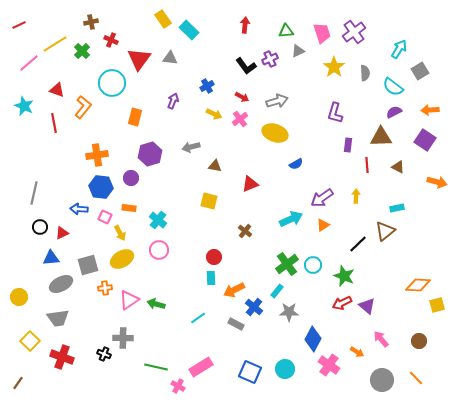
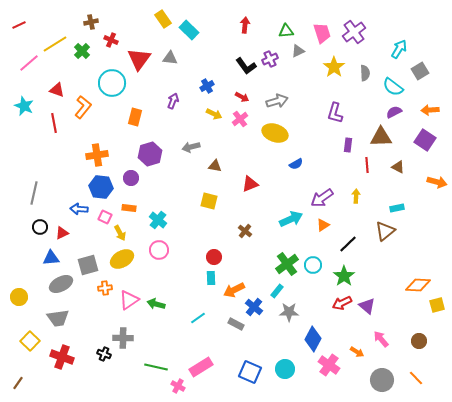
black line at (358, 244): moved 10 px left
green star at (344, 276): rotated 15 degrees clockwise
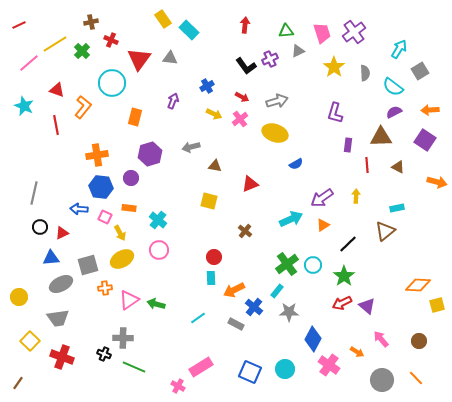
red line at (54, 123): moved 2 px right, 2 px down
green line at (156, 367): moved 22 px left; rotated 10 degrees clockwise
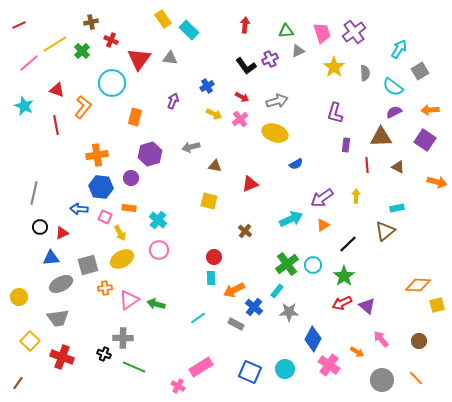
purple rectangle at (348, 145): moved 2 px left
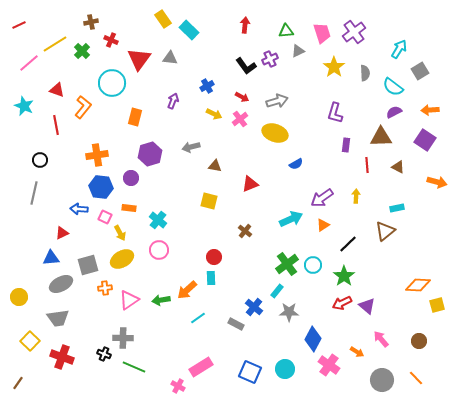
black circle at (40, 227): moved 67 px up
orange arrow at (234, 290): moved 47 px left; rotated 15 degrees counterclockwise
green arrow at (156, 304): moved 5 px right, 4 px up; rotated 24 degrees counterclockwise
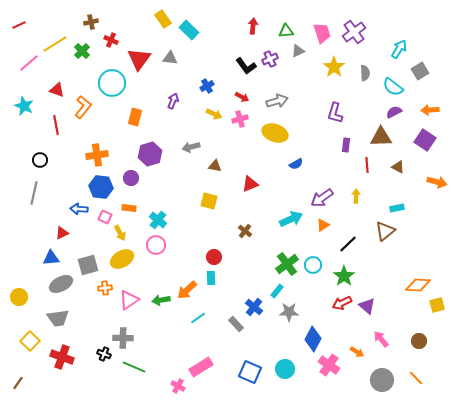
red arrow at (245, 25): moved 8 px right, 1 px down
pink cross at (240, 119): rotated 21 degrees clockwise
pink circle at (159, 250): moved 3 px left, 5 px up
gray rectangle at (236, 324): rotated 21 degrees clockwise
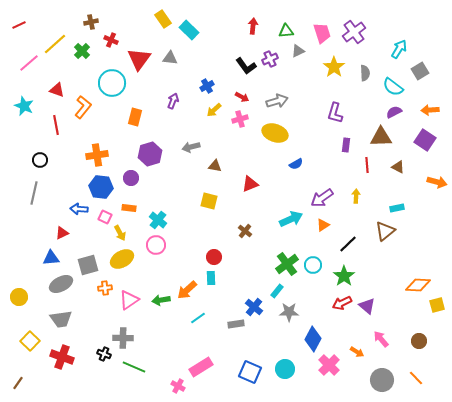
yellow line at (55, 44): rotated 10 degrees counterclockwise
yellow arrow at (214, 114): moved 4 px up; rotated 112 degrees clockwise
gray trapezoid at (58, 318): moved 3 px right, 1 px down
gray rectangle at (236, 324): rotated 56 degrees counterclockwise
pink cross at (329, 365): rotated 10 degrees clockwise
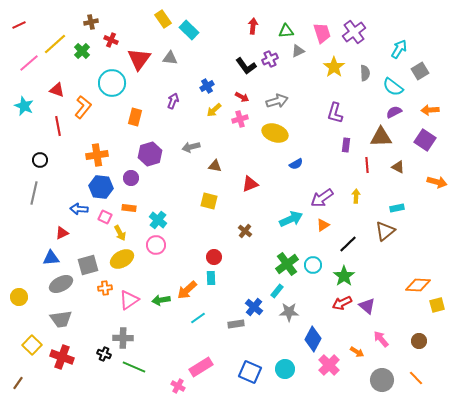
red line at (56, 125): moved 2 px right, 1 px down
yellow square at (30, 341): moved 2 px right, 4 px down
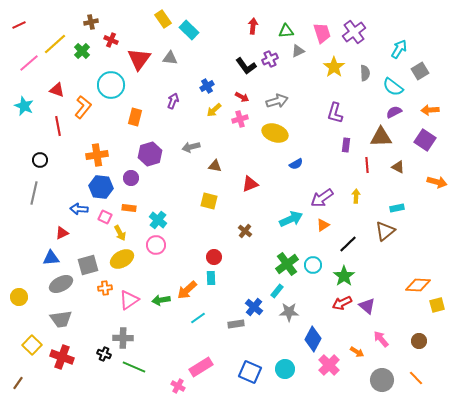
cyan circle at (112, 83): moved 1 px left, 2 px down
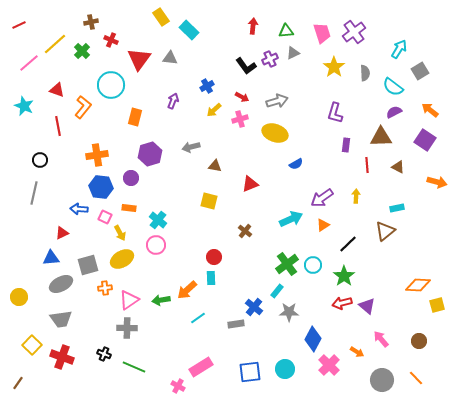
yellow rectangle at (163, 19): moved 2 px left, 2 px up
gray triangle at (298, 51): moved 5 px left, 2 px down
orange arrow at (430, 110): rotated 42 degrees clockwise
red arrow at (342, 303): rotated 12 degrees clockwise
gray cross at (123, 338): moved 4 px right, 10 px up
blue square at (250, 372): rotated 30 degrees counterclockwise
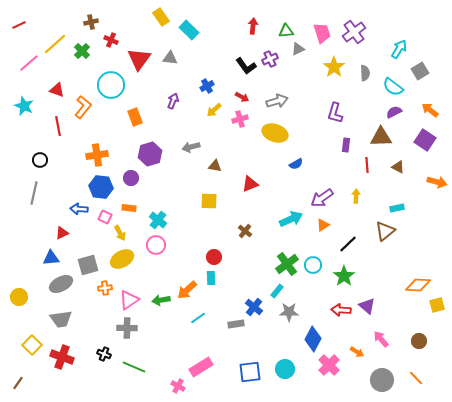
gray triangle at (293, 53): moved 5 px right, 4 px up
orange rectangle at (135, 117): rotated 36 degrees counterclockwise
yellow square at (209, 201): rotated 12 degrees counterclockwise
red arrow at (342, 303): moved 1 px left, 7 px down; rotated 18 degrees clockwise
